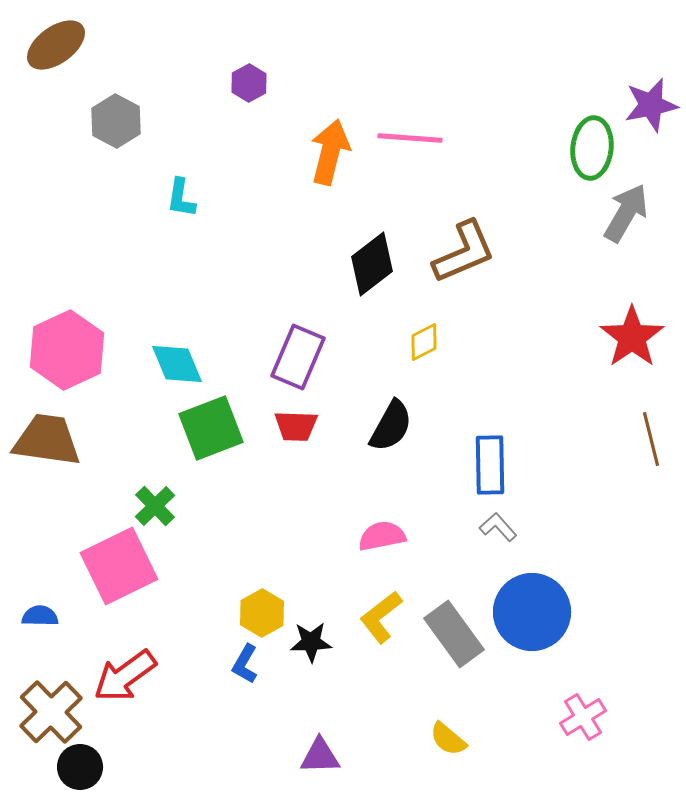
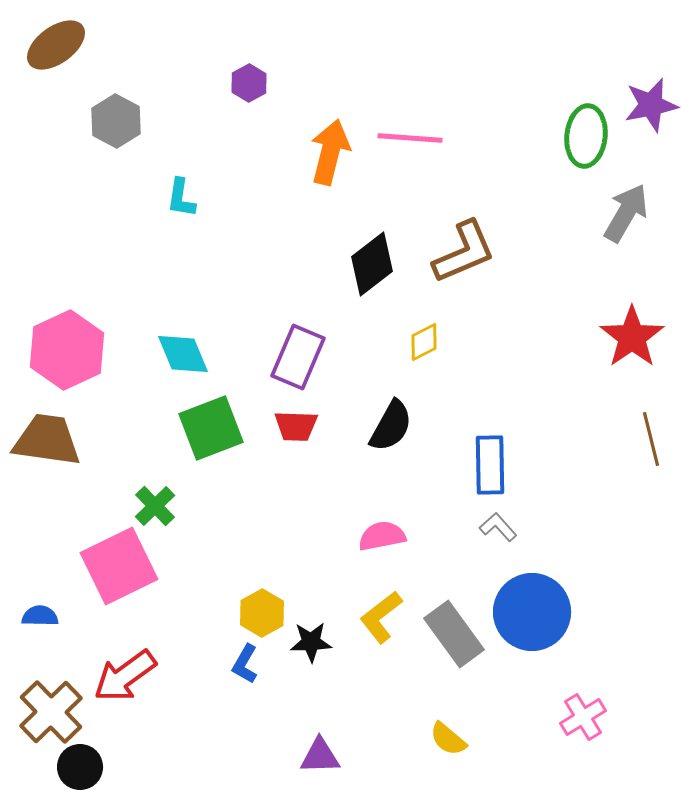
green ellipse: moved 6 px left, 12 px up
cyan diamond: moved 6 px right, 10 px up
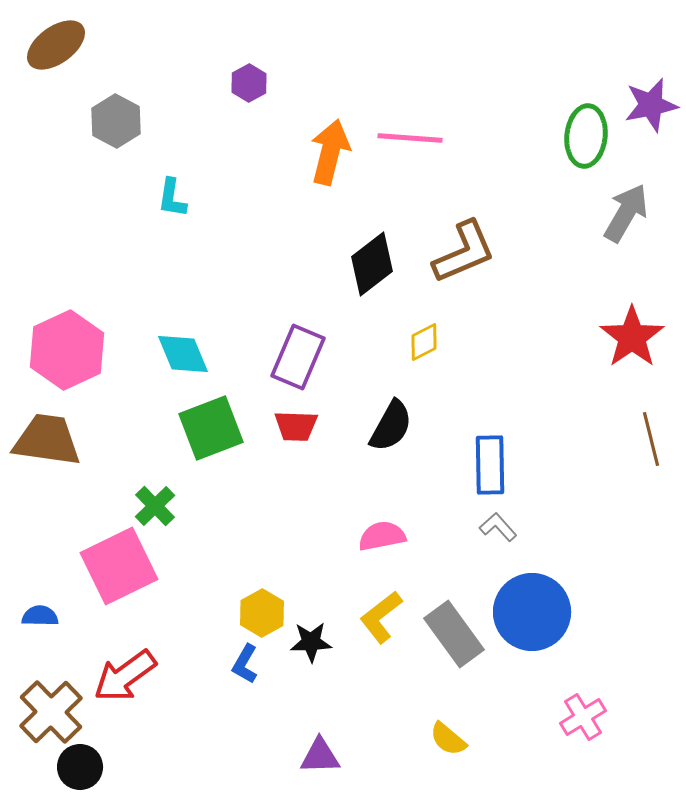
cyan L-shape: moved 9 px left
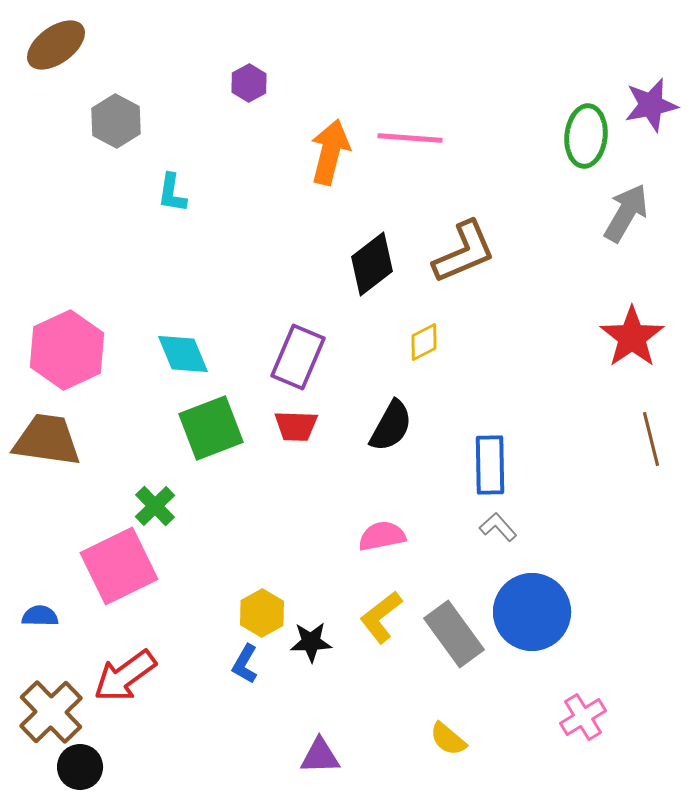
cyan L-shape: moved 5 px up
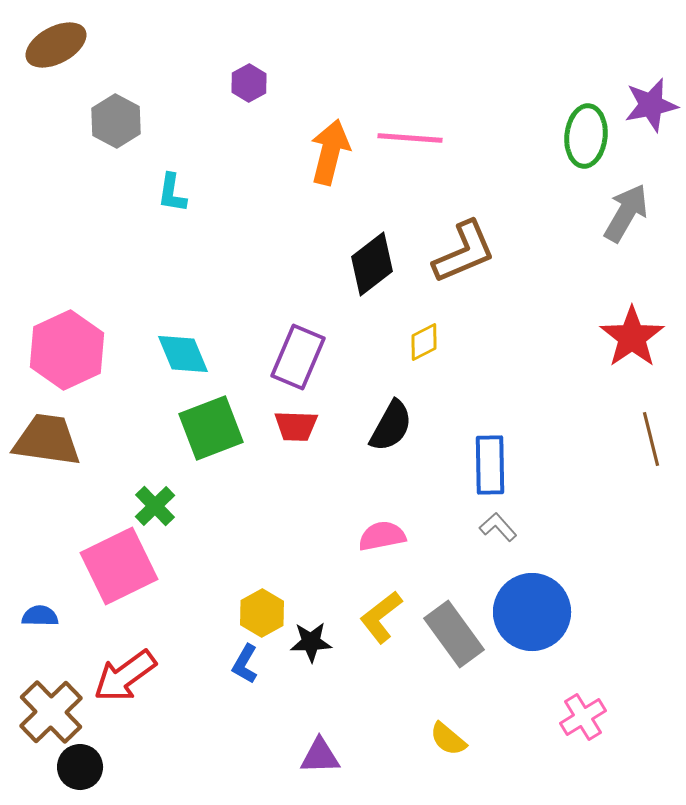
brown ellipse: rotated 8 degrees clockwise
